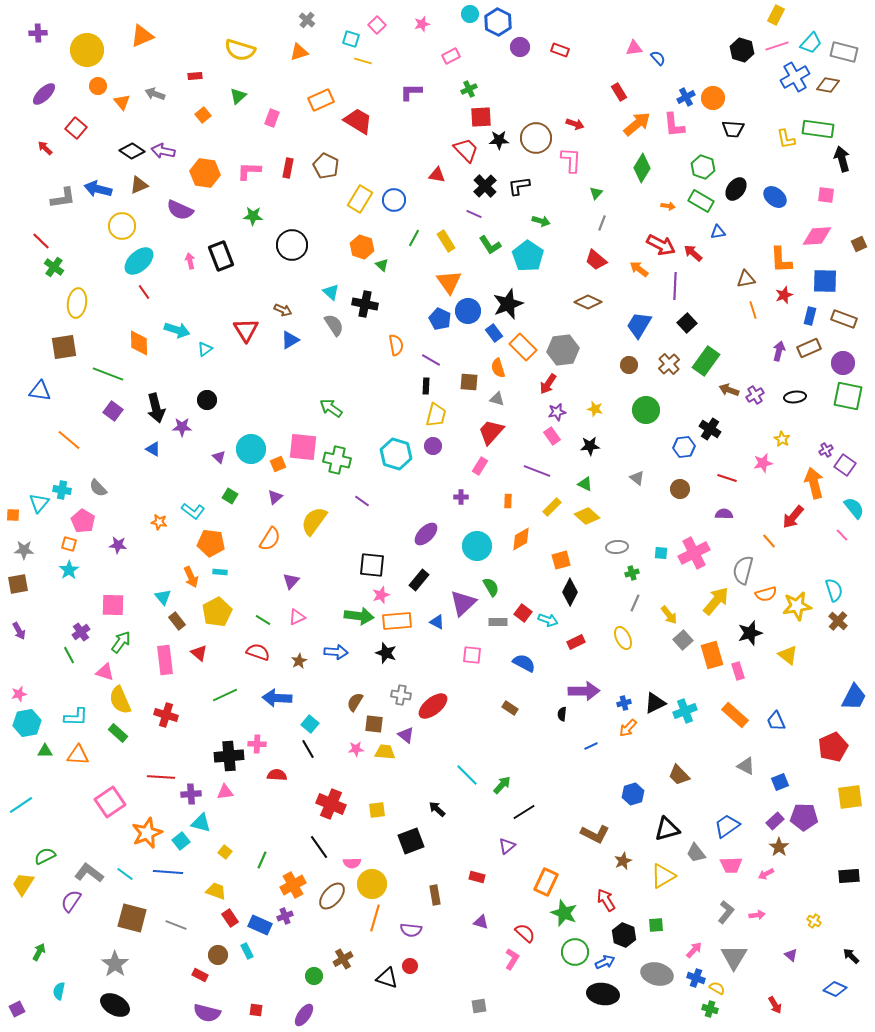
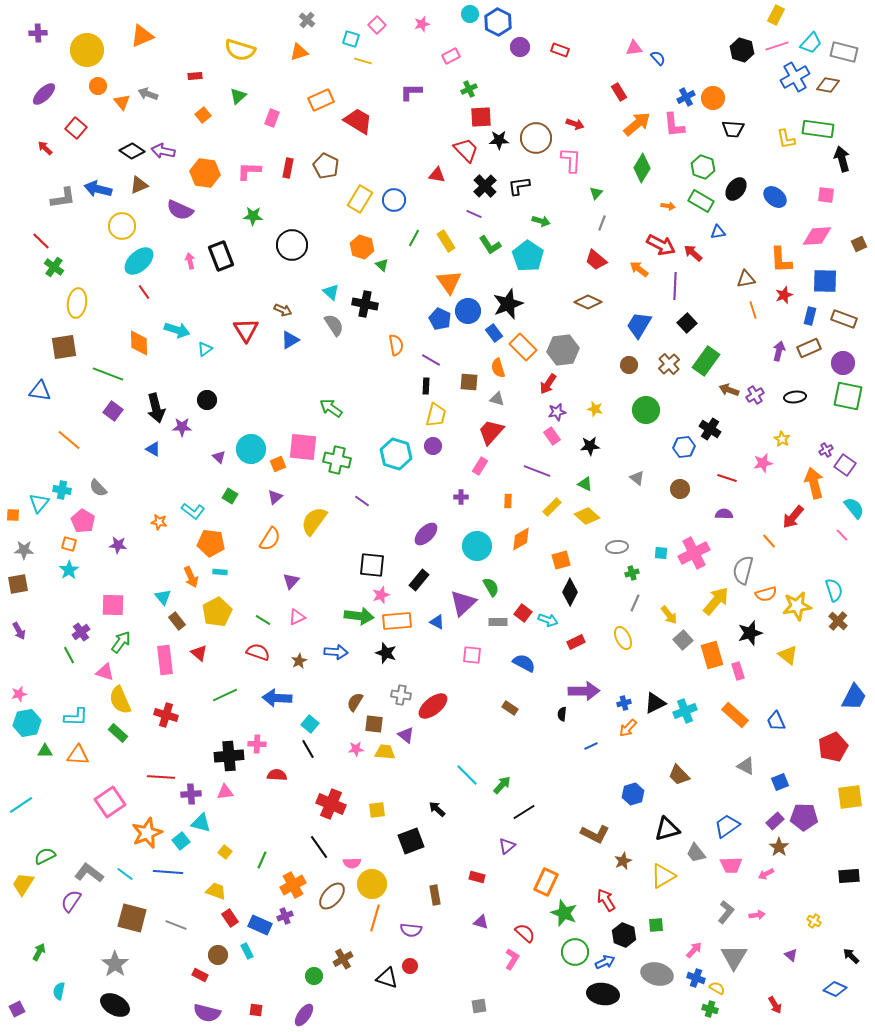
gray arrow at (155, 94): moved 7 px left
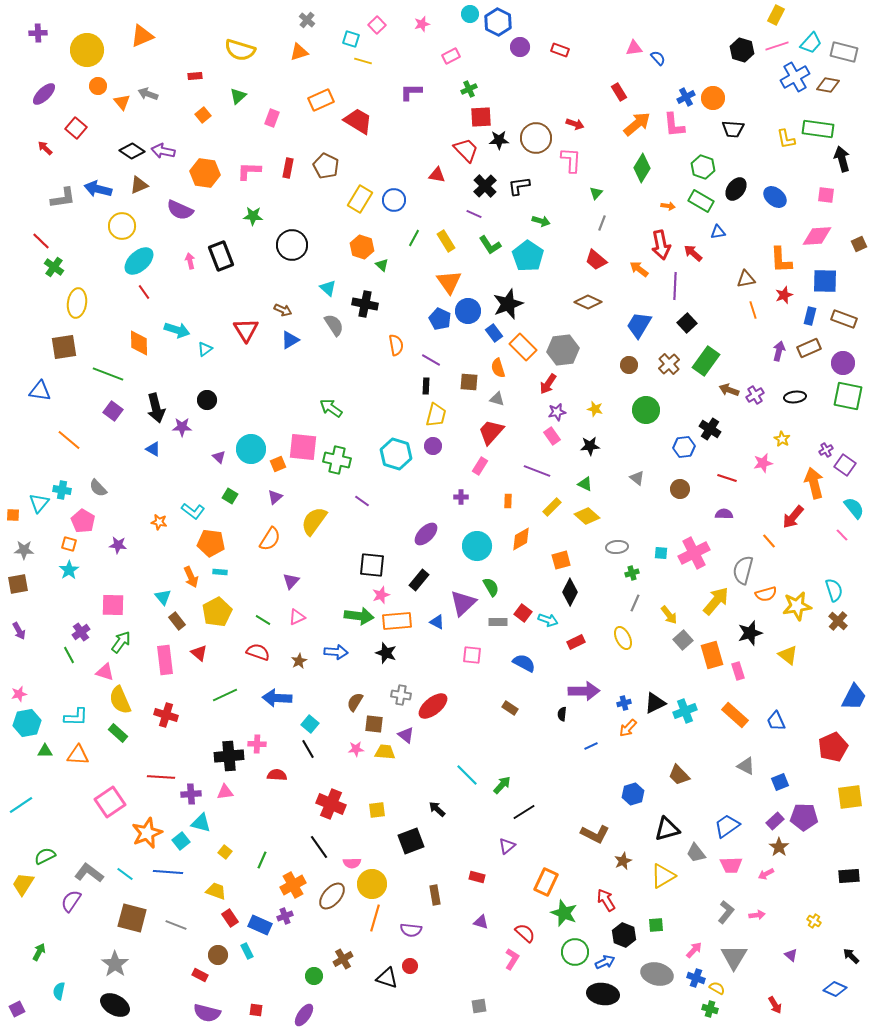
red arrow at (661, 245): rotated 52 degrees clockwise
cyan triangle at (331, 292): moved 3 px left, 4 px up
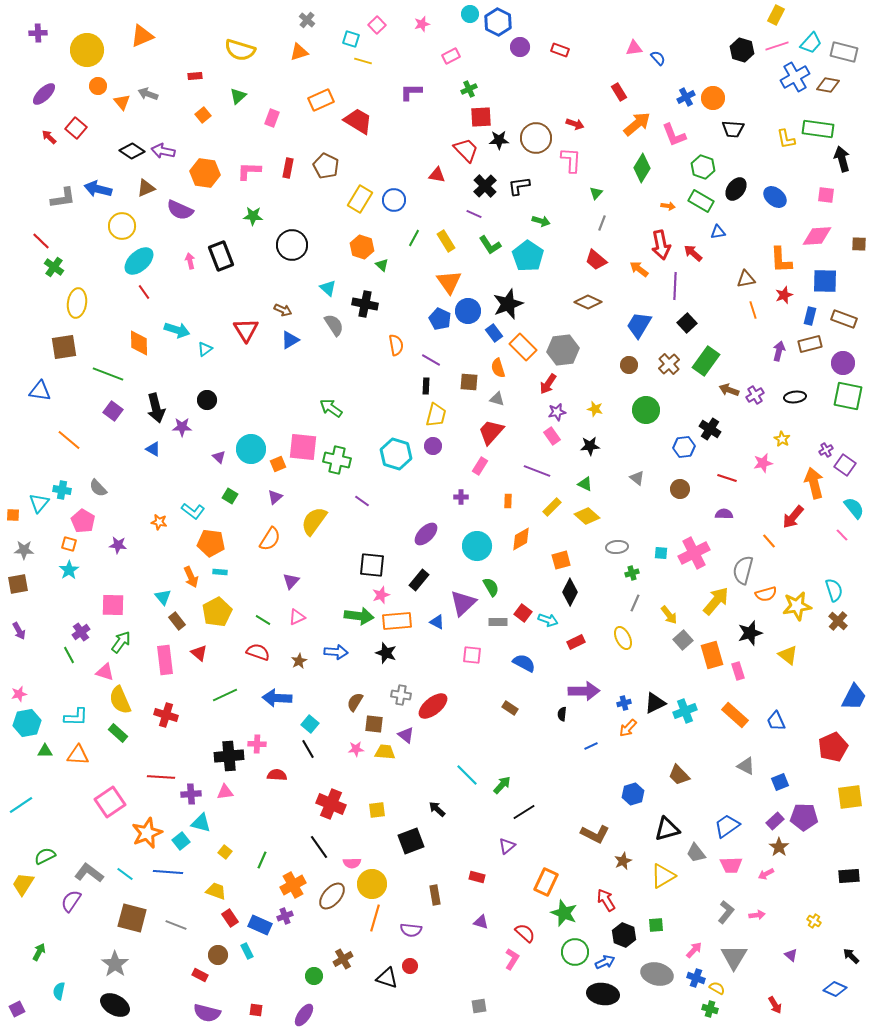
pink L-shape at (674, 125): moved 10 px down; rotated 16 degrees counterclockwise
red arrow at (45, 148): moved 4 px right, 11 px up
brown triangle at (139, 185): moved 7 px right, 3 px down
brown square at (859, 244): rotated 28 degrees clockwise
brown rectangle at (809, 348): moved 1 px right, 4 px up; rotated 10 degrees clockwise
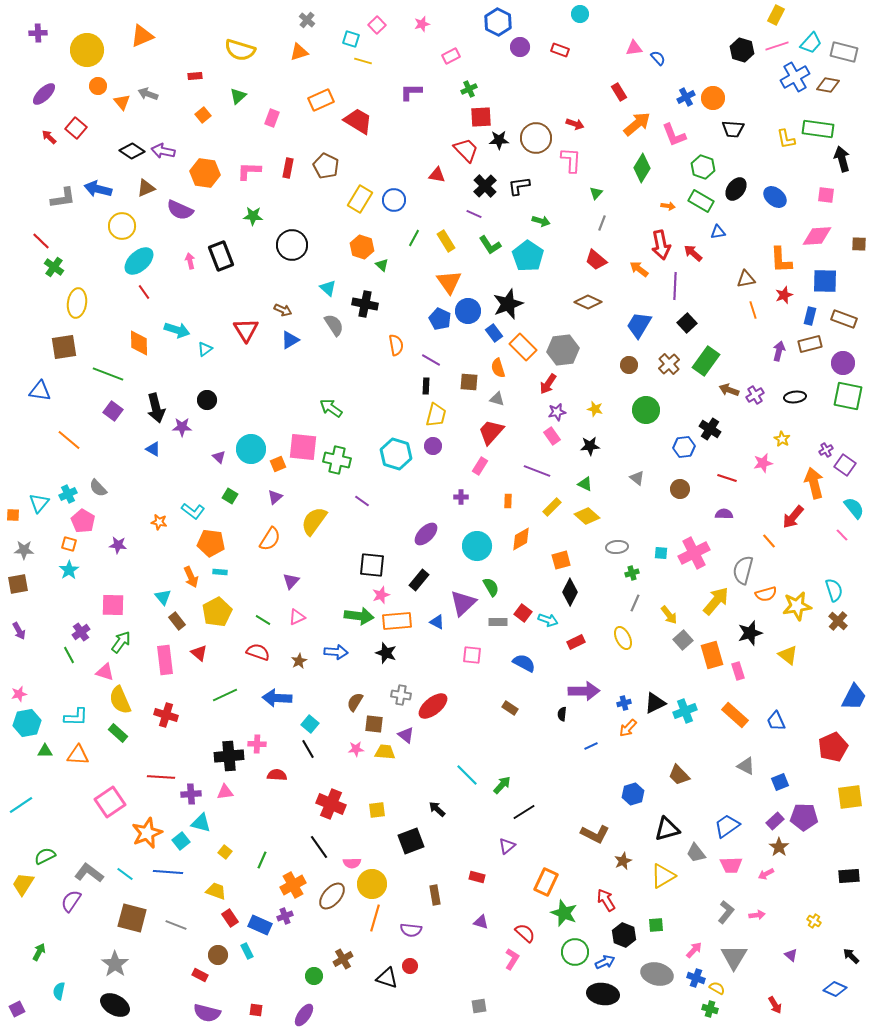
cyan circle at (470, 14): moved 110 px right
cyan cross at (62, 490): moved 6 px right, 4 px down; rotated 36 degrees counterclockwise
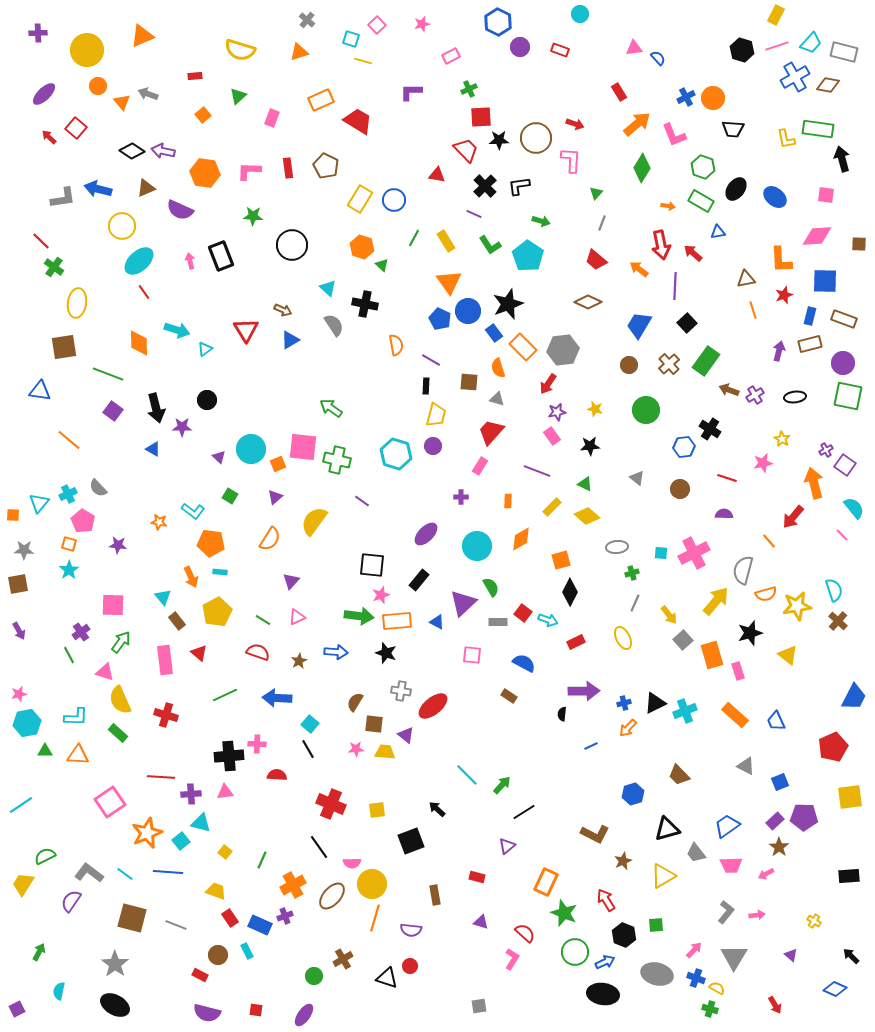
red rectangle at (288, 168): rotated 18 degrees counterclockwise
gray cross at (401, 695): moved 4 px up
brown rectangle at (510, 708): moved 1 px left, 12 px up
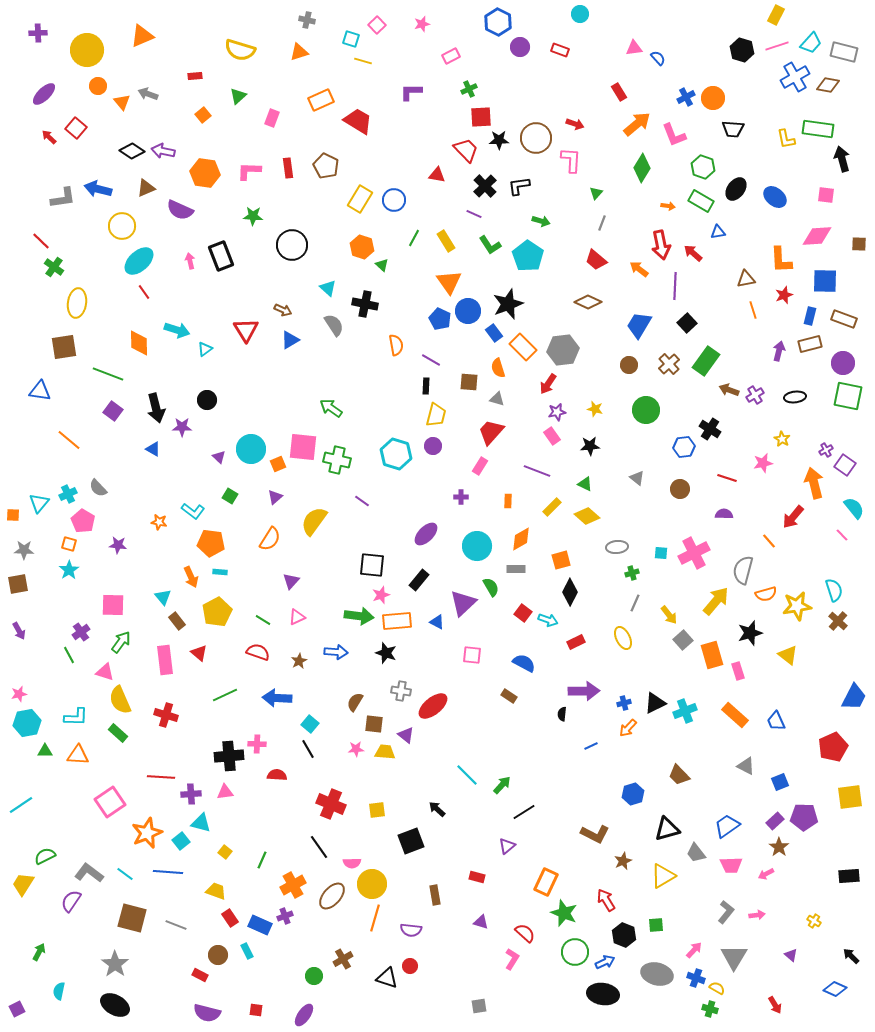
gray cross at (307, 20): rotated 28 degrees counterclockwise
gray rectangle at (498, 622): moved 18 px right, 53 px up
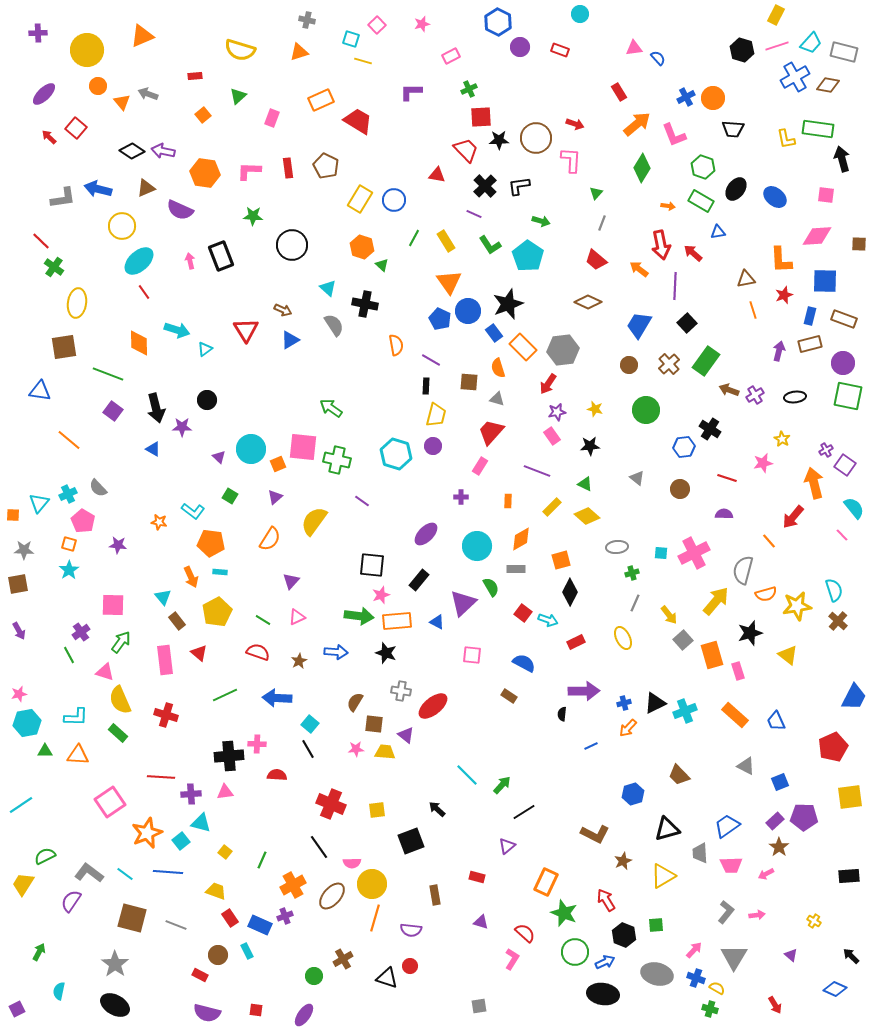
gray trapezoid at (696, 853): moved 4 px right; rotated 35 degrees clockwise
